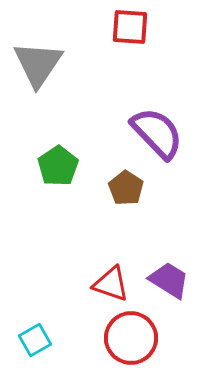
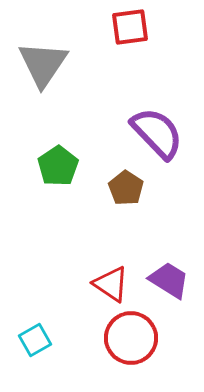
red square: rotated 12 degrees counterclockwise
gray triangle: moved 5 px right
red triangle: rotated 15 degrees clockwise
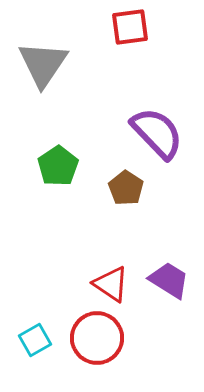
red circle: moved 34 px left
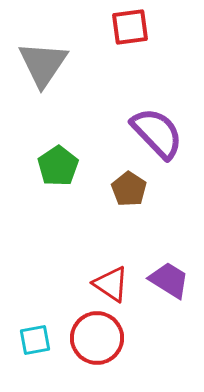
brown pentagon: moved 3 px right, 1 px down
cyan square: rotated 20 degrees clockwise
